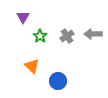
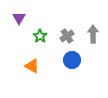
purple triangle: moved 4 px left, 1 px down
gray arrow: rotated 90 degrees clockwise
orange triangle: rotated 14 degrees counterclockwise
blue circle: moved 14 px right, 21 px up
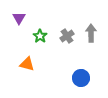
gray arrow: moved 2 px left, 1 px up
blue circle: moved 9 px right, 18 px down
orange triangle: moved 5 px left, 2 px up; rotated 14 degrees counterclockwise
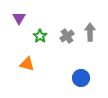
gray arrow: moved 1 px left, 1 px up
